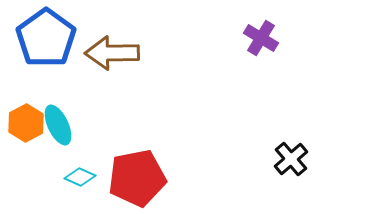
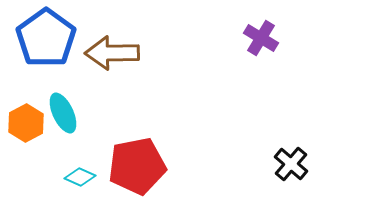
cyan ellipse: moved 5 px right, 12 px up
black cross: moved 5 px down; rotated 8 degrees counterclockwise
red pentagon: moved 12 px up
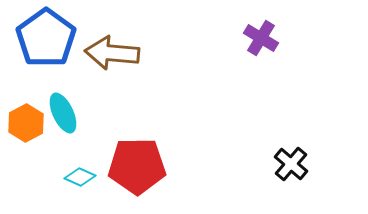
brown arrow: rotated 6 degrees clockwise
red pentagon: rotated 10 degrees clockwise
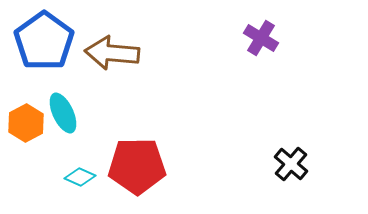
blue pentagon: moved 2 px left, 3 px down
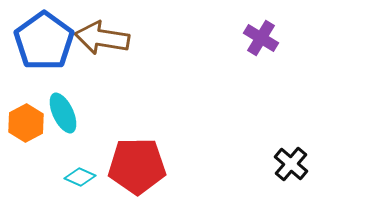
brown arrow: moved 10 px left, 15 px up; rotated 4 degrees clockwise
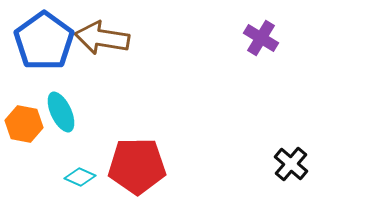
cyan ellipse: moved 2 px left, 1 px up
orange hexagon: moved 2 px left, 1 px down; rotated 21 degrees counterclockwise
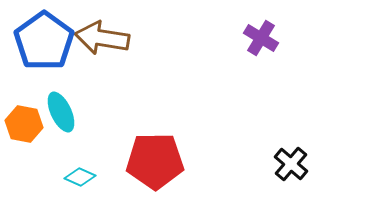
red pentagon: moved 18 px right, 5 px up
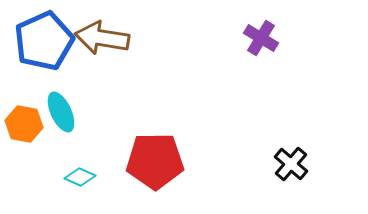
blue pentagon: rotated 12 degrees clockwise
